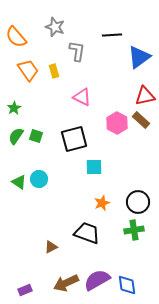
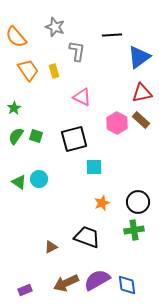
red triangle: moved 3 px left, 3 px up
black trapezoid: moved 4 px down
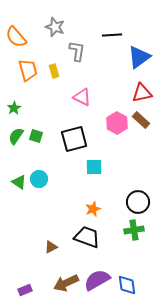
orange trapezoid: rotated 20 degrees clockwise
orange star: moved 9 px left, 6 px down
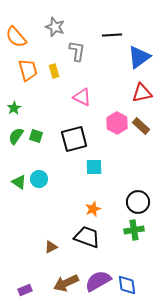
brown rectangle: moved 6 px down
purple semicircle: moved 1 px right, 1 px down
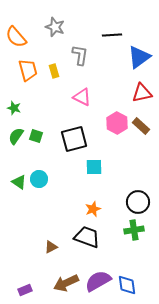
gray L-shape: moved 3 px right, 4 px down
green star: rotated 24 degrees counterclockwise
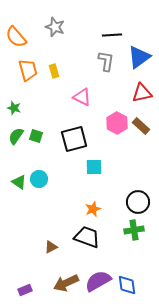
gray L-shape: moved 26 px right, 6 px down
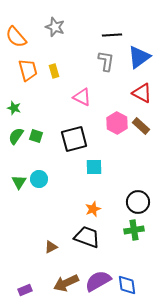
red triangle: rotated 40 degrees clockwise
green triangle: rotated 28 degrees clockwise
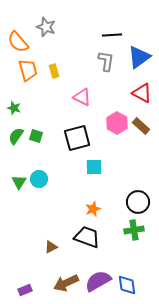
gray star: moved 9 px left
orange semicircle: moved 2 px right, 5 px down
black square: moved 3 px right, 1 px up
